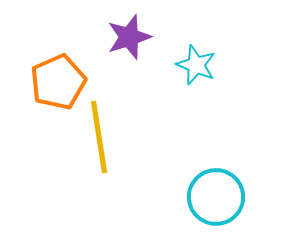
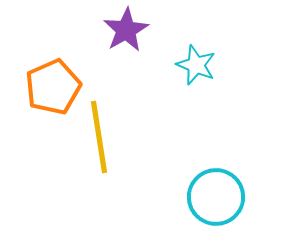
purple star: moved 3 px left, 7 px up; rotated 12 degrees counterclockwise
orange pentagon: moved 5 px left, 5 px down
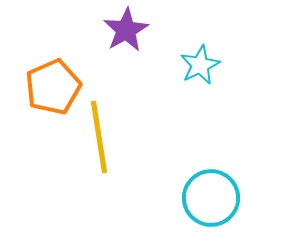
cyan star: moved 4 px right; rotated 24 degrees clockwise
cyan circle: moved 5 px left, 1 px down
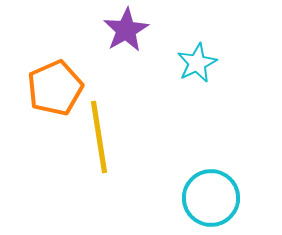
cyan star: moved 3 px left, 2 px up
orange pentagon: moved 2 px right, 1 px down
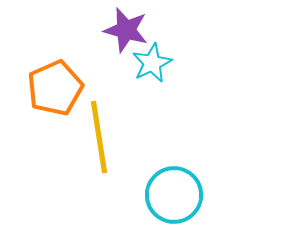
purple star: rotated 27 degrees counterclockwise
cyan star: moved 45 px left
cyan circle: moved 37 px left, 3 px up
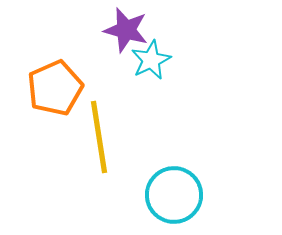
cyan star: moved 1 px left, 3 px up
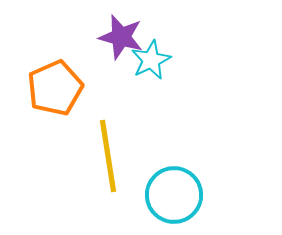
purple star: moved 5 px left, 7 px down
yellow line: moved 9 px right, 19 px down
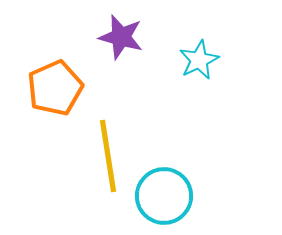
cyan star: moved 48 px right
cyan circle: moved 10 px left, 1 px down
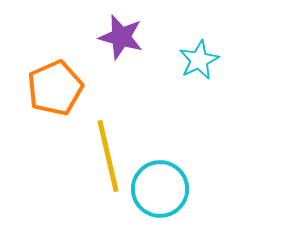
yellow line: rotated 4 degrees counterclockwise
cyan circle: moved 4 px left, 7 px up
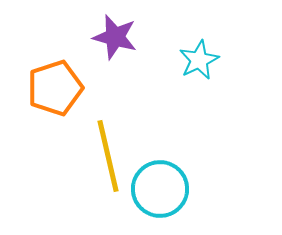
purple star: moved 6 px left
orange pentagon: rotated 6 degrees clockwise
